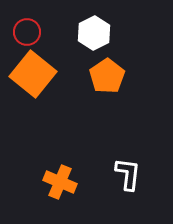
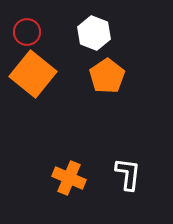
white hexagon: rotated 12 degrees counterclockwise
orange cross: moved 9 px right, 4 px up
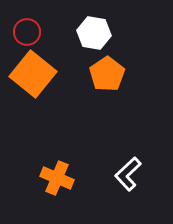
white hexagon: rotated 12 degrees counterclockwise
orange pentagon: moved 2 px up
white L-shape: rotated 140 degrees counterclockwise
orange cross: moved 12 px left
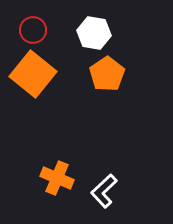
red circle: moved 6 px right, 2 px up
white L-shape: moved 24 px left, 17 px down
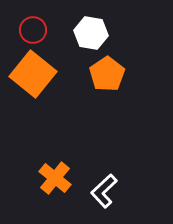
white hexagon: moved 3 px left
orange cross: moved 2 px left; rotated 16 degrees clockwise
